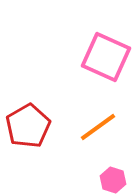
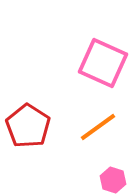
pink square: moved 3 px left, 6 px down
red pentagon: rotated 9 degrees counterclockwise
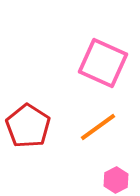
pink hexagon: moved 3 px right; rotated 15 degrees clockwise
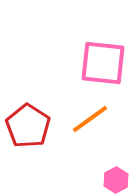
pink square: rotated 18 degrees counterclockwise
orange line: moved 8 px left, 8 px up
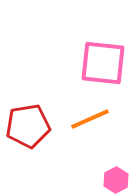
orange line: rotated 12 degrees clockwise
red pentagon: rotated 30 degrees clockwise
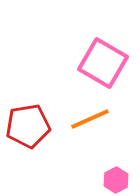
pink square: rotated 24 degrees clockwise
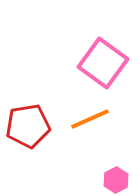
pink square: rotated 6 degrees clockwise
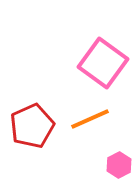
red pentagon: moved 4 px right; rotated 15 degrees counterclockwise
pink hexagon: moved 3 px right, 15 px up
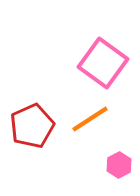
orange line: rotated 9 degrees counterclockwise
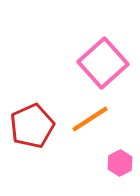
pink square: rotated 12 degrees clockwise
pink hexagon: moved 1 px right, 2 px up
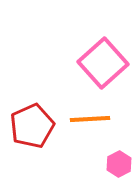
orange line: rotated 30 degrees clockwise
pink hexagon: moved 1 px left, 1 px down
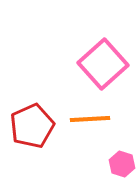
pink square: moved 1 px down
pink hexagon: moved 3 px right; rotated 15 degrees counterclockwise
